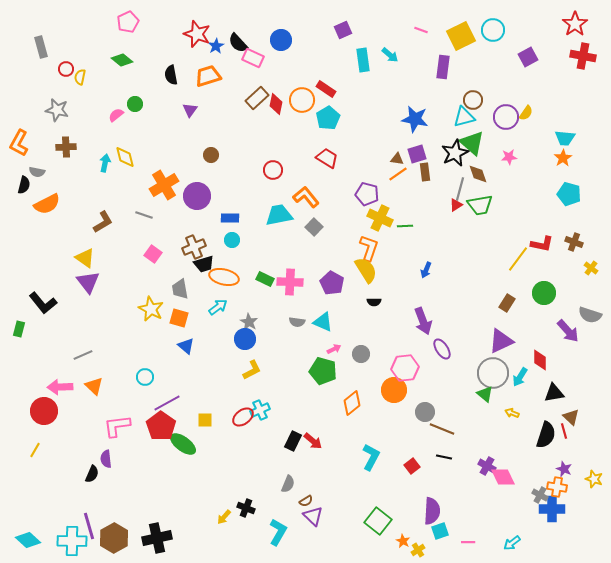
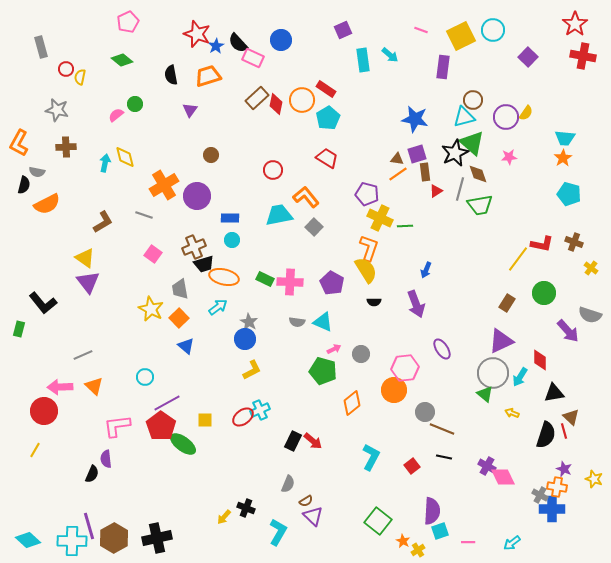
purple square at (528, 57): rotated 18 degrees counterclockwise
red triangle at (456, 205): moved 20 px left, 14 px up
orange square at (179, 318): rotated 30 degrees clockwise
purple arrow at (423, 321): moved 7 px left, 17 px up
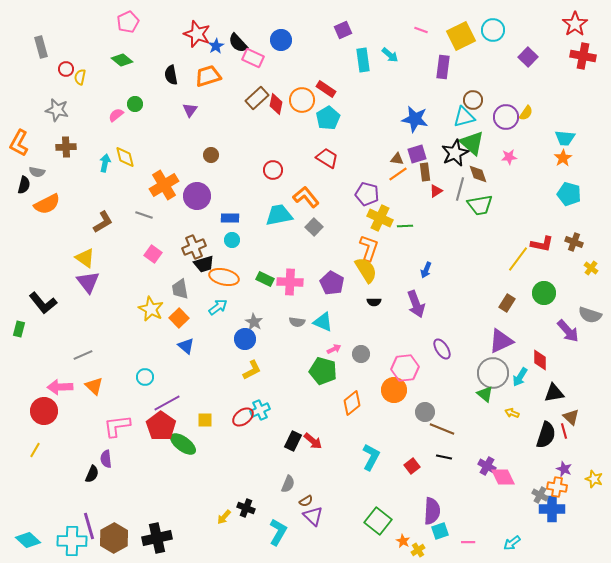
gray star at (249, 322): moved 5 px right
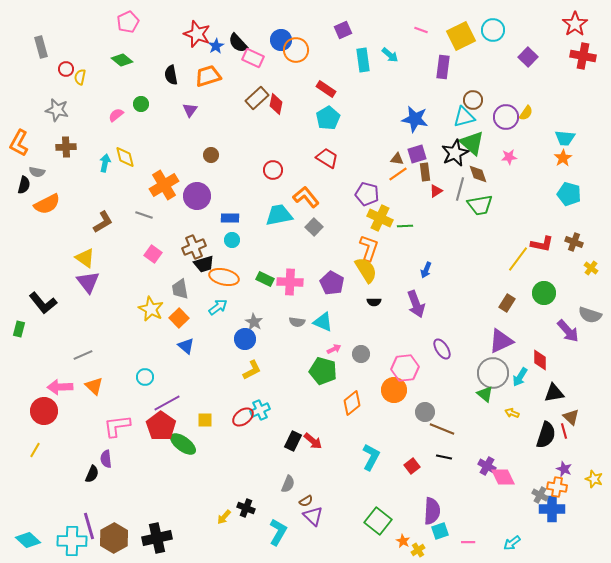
orange circle at (302, 100): moved 6 px left, 50 px up
green circle at (135, 104): moved 6 px right
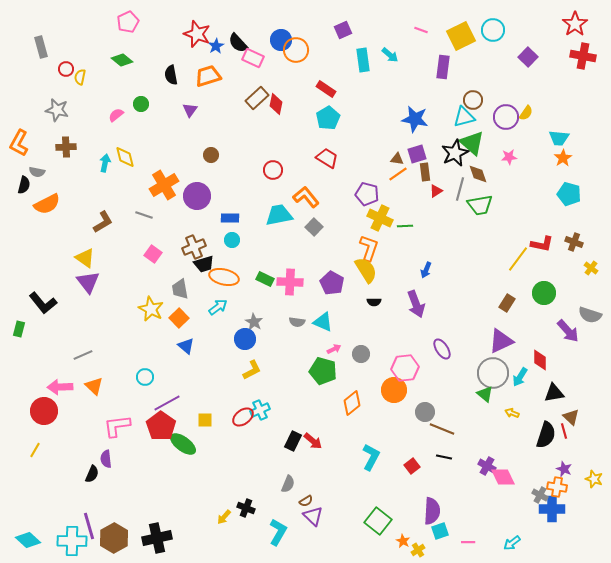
cyan trapezoid at (565, 138): moved 6 px left
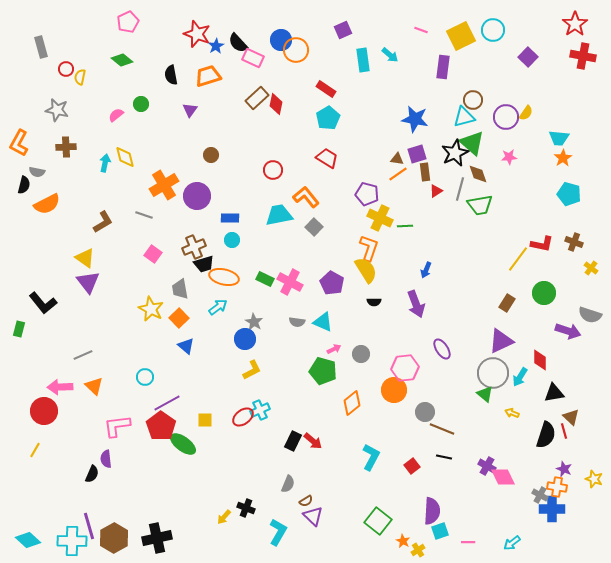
pink cross at (290, 282): rotated 25 degrees clockwise
purple arrow at (568, 331): rotated 30 degrees counterclockwise
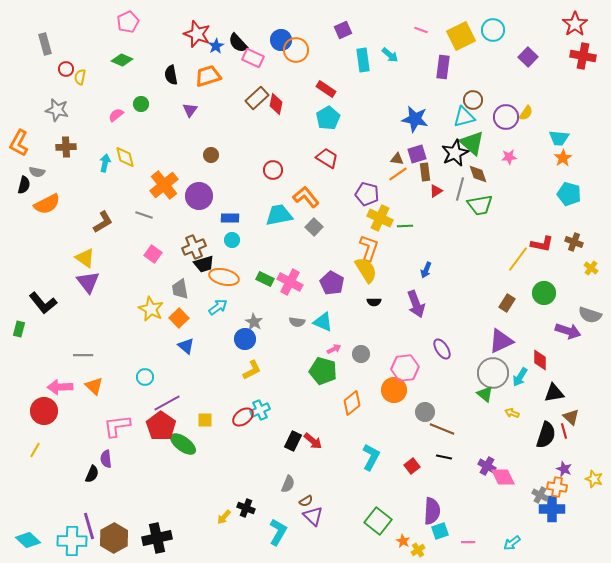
gray rectangle at (41, 47): moved 4 px right, 3 px up
green diamond at (122, 60): rotated 15 degrees counterclockwise
orange cross at (164, 185): rotated 8 degrees counterclockwise
purple circle at (197, 196): moved 2 px right
gray line at (83, 355): rotated 24 degrees clockwise
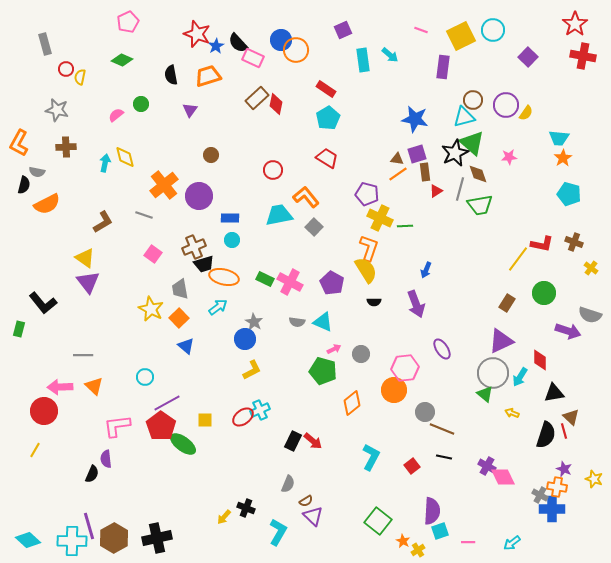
purple circle at (506, 117): moved 12 px up
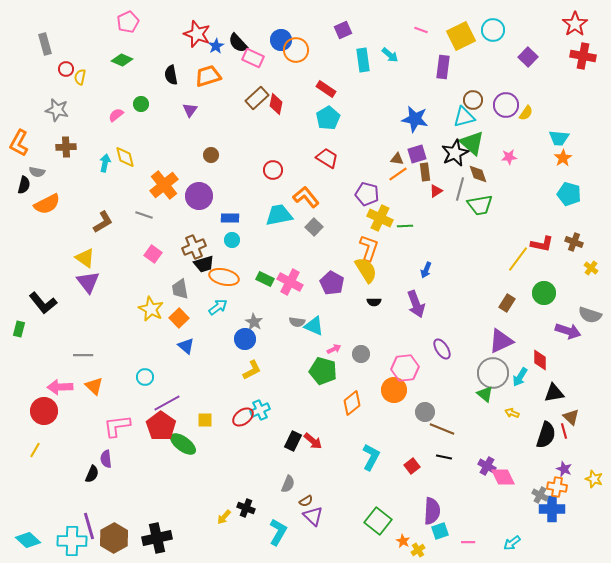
cyan triangle at (323, 322): moved 9 px left, 4 px down
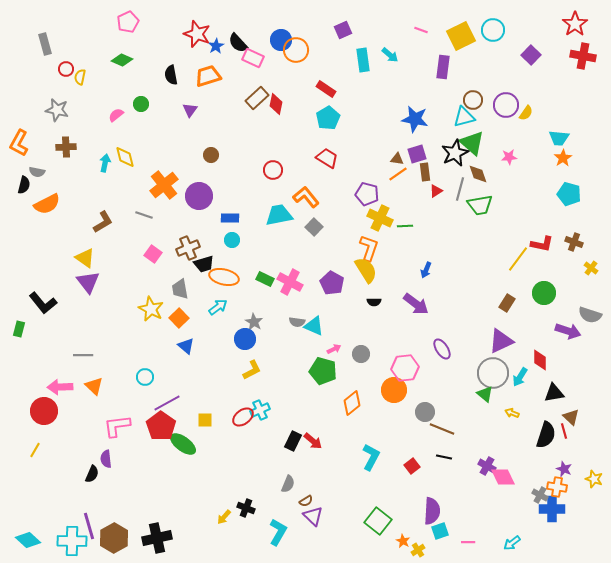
purple square at (528, 57): moved 3 px right, 2 px up
brown cross at (194, 247): moved 6 px left, 1 px down
purple arrow at (416, 304): rotated 32 degrees counterclockwise
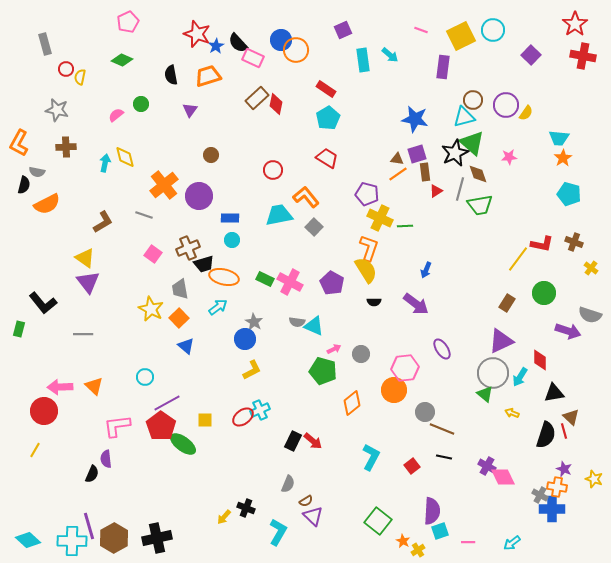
gray line at (83, 355): moved 21 px up
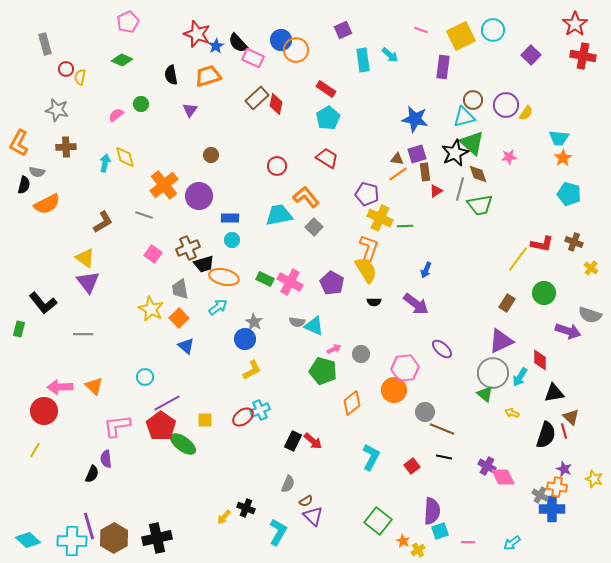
red circle at (273, 170): moved 4 px right, 4 px up
purple ellipse at (442, 349): rotated 15 degrees counterclockwise
